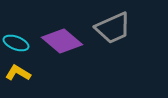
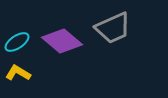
cyan ellipse: moved 1 px right, 1 px up; rotated 55 degrees counterclockwise
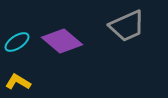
gray trapezoid: moved 14 px right, 2 px up
yellow L-shape: moved 9 px down
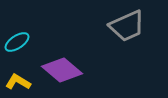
purple diamond: moved 29 px down
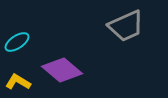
gray trapezoid: moved 1 px left
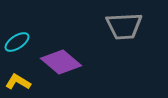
gray trapezoid: moved 2 px left; rotated 21 degrees clockwise
purple diamond: moved 1 px left, 8 px up
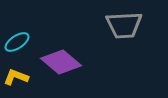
gray trapezoid: moved 1 px up
yellow L-shape: moved 2 px left, 5 px up; rotated 10 degrees counterclockwise
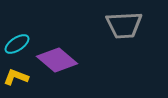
cyan ellipse: moved 2 px down
purple diamond: moved 4 px left, 2 px up
